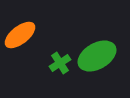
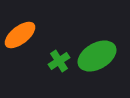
green cross: moved 1 px left, 2 px up
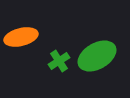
orange ellipse: moved 1 px right, 2 px down; rotated 24 degrees clockwise
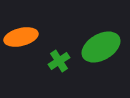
green ellipse: moved 4 px right, 9 px up
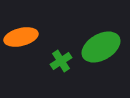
green cross: moved 2 px right
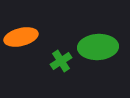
green ellipse: moved 3 px left; rotated 27 degrees clockwise
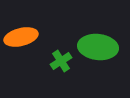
green ellipse: rotated 9 degrees clockwise
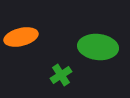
green cross: moved 14 px down
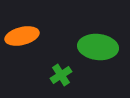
orange ellipse: moved 1 px right, 1 px up
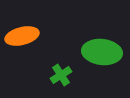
green ellipse: moved 4 px right, 5 px down
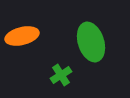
green ellipse: moved 11 px left, 10 px up; rotated 66 degrees clockwise
